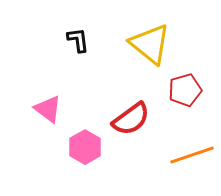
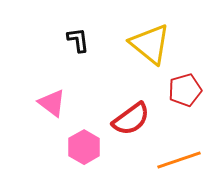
pink triangle: moved 4 px right, 6 px up
pink hexagon: moved 1 px left
orange line: moved 13 px left, 5 px down
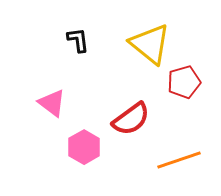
red pentagon: moved 1 px left, 8 px up
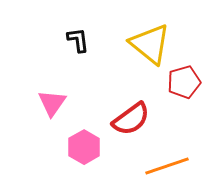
pink triangle: rotated 28 degrees clockwise
orange line: moved 12 px left, 6 px down
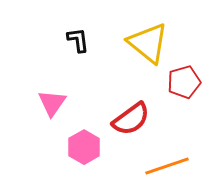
yellow triangle: moved 2 px left, 1 px up
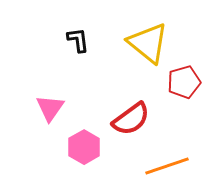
pink triangle: moved 2 px left, 5 px down
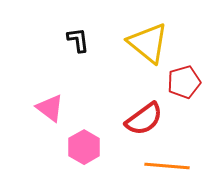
pink triangle: rotated 28 degrees counterclockwise
red semicircle: moved 13 px right
orange line: rotated 24 degrees clockwise
